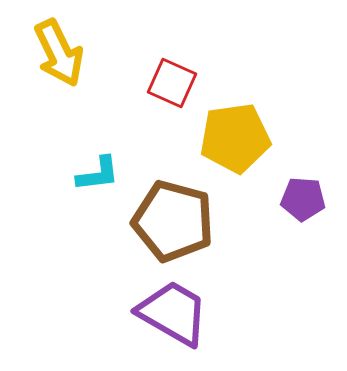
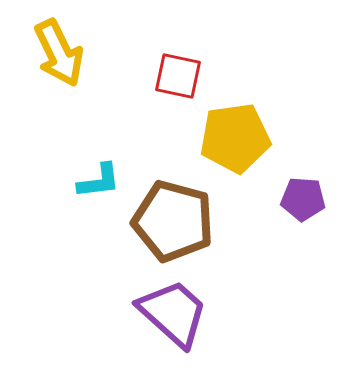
red square: moved 6 px right, 7 px up; rotated 12 degrees counterclockwise
cyan L-shape: moved 1 px right, 7 px down
purple trapezoid: rotated 12 degrees clockwise
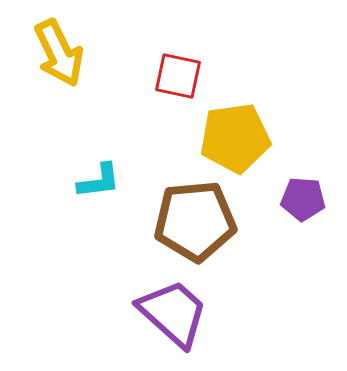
brown pentagon: moved 22 px right; rotated 20 degrees counterclockwise
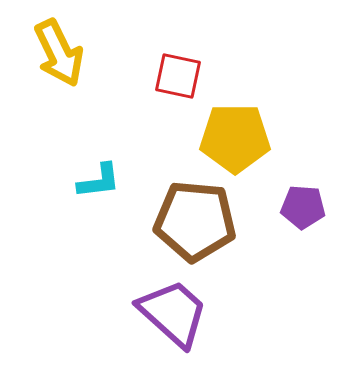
yellow pentagon: rotated 8 degrees clockwise
purple pentagon: moved 8 px down
brown pentagon: rotated 10 degrees clockwise
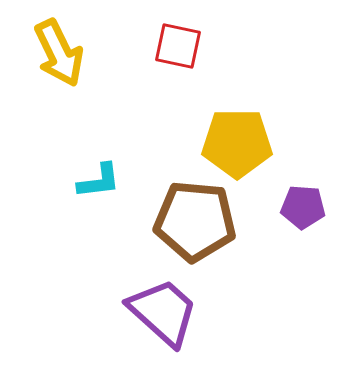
red square: moved 30 px up
yellow pentagon: moved 2 px right, 5 px down
purple trapezoid: moved 10 px left, 1 px up
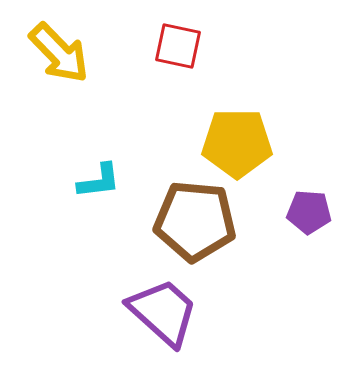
yellow arrow: rotated 18 degrees counterclockwise
purple pentagon: moved 6 px right, 5 px down
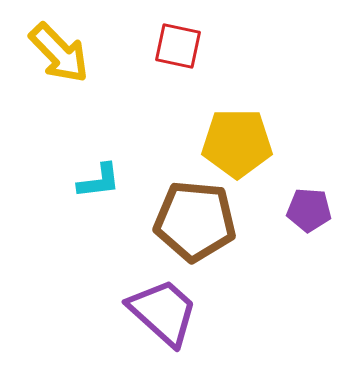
purple pentagon: moved 2 px up
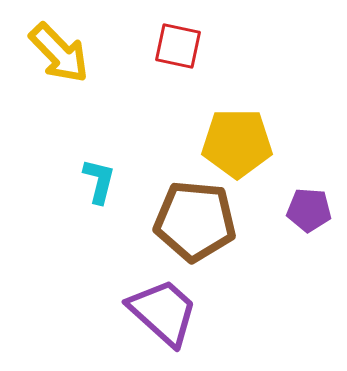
cyan L-shape: rotated 69 degrees counterclockwise
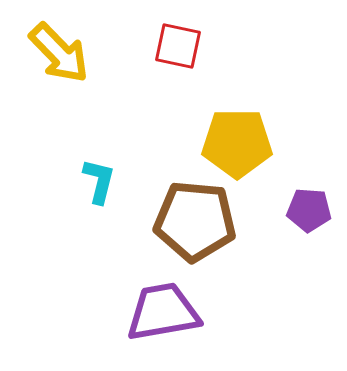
purple trapezoid: rotated 52 degrees counterclockwise
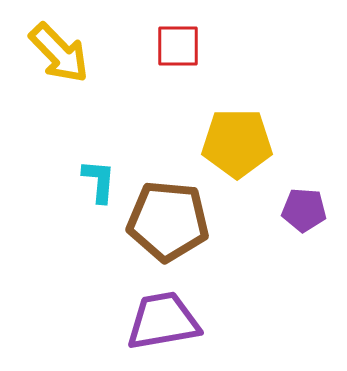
red square: rotated 12 degrees counterclockwise
cyan L-shape: rotated 9 degrees counterclockwise
purple pentagon: moved 5 px left
brown pentagon: moved 27 px left
purple trapezoid: moved 9 px down
